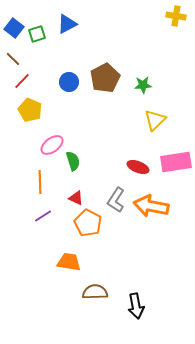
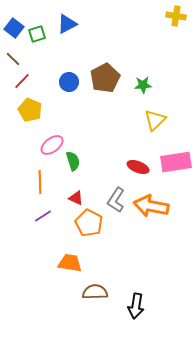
orange pentagon: moved 1 px right
orange trapezoid: moved 1 px right, 1 px down
black arrow: rotated 20 degrees clockwise
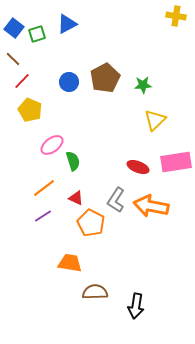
orange line: moved 4 px right, 6 px down; rotated 55 degrees clockwise
orange pentagon: moved 2 px right
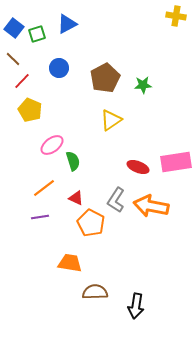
blue circle: moved 10 px left, 14 px up
yellow triangle: moved 44 px left; rotated 10 degrees clockwise
purple line: moved 3 px left, 1 px down; rotated 24 degrees clockwise
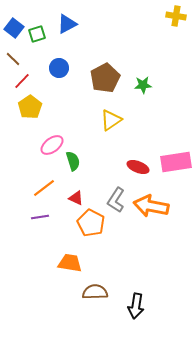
yellow pentagon: moved 3 px up; rotated 15 degrees clockwise
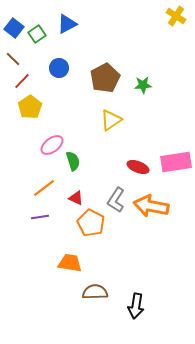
yellow cross: rotated 24 degrees clockwise
green square: rotated 18 degrees counterclockwise
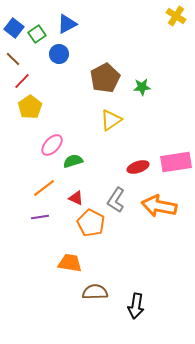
blue circle: moved 14 px up
green star: moved 1 px left, 2 px down
pink ellipse: rotated 10 degrees counterclockwise
green semicircle: rotated 90 degrees counterclockwise
red ellipse: rotated 40 degrees counterclockwise
orange arrow: moved 8 px right
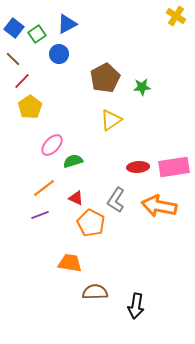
pink rectangle: moved 2 px left, 5 px down
red ellipse: rotated 15 degrees clockwise
purple line: moved 2 px up; rotated 12 degrees counterclockwise
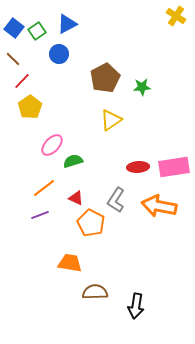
green square: moved 3 px up
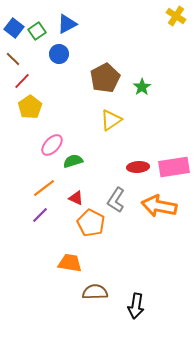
green star: rotated 30 degrees counterclockwise
purple line: rotated 24 degrees counterclockwise
